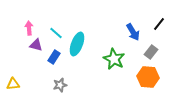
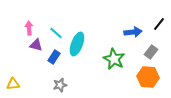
blue arrow: rotated 66 degrees counterclockwise
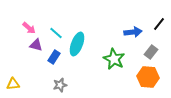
pink arrow: rotated 136 degrees clockwise
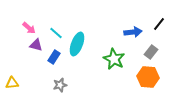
yellow triangle: moved 1 px left, 1 px up
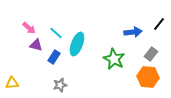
gray rectangle: moved 2 px down
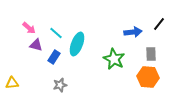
gray rectangle: rotated 40 degrees counterclockwise
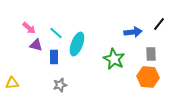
blue rectangle: rotated 32 degrees counterclockwise
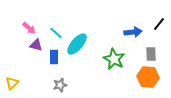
cyan ellipse: rotated 20 degrees clockwise
yellow triangle: rotated 40 degrees counterclockwise
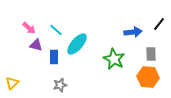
cyan line: moved 3 px up
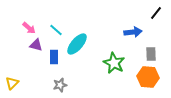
black line: moved 3 px left, 11 px up
green star: moved 4 px down
